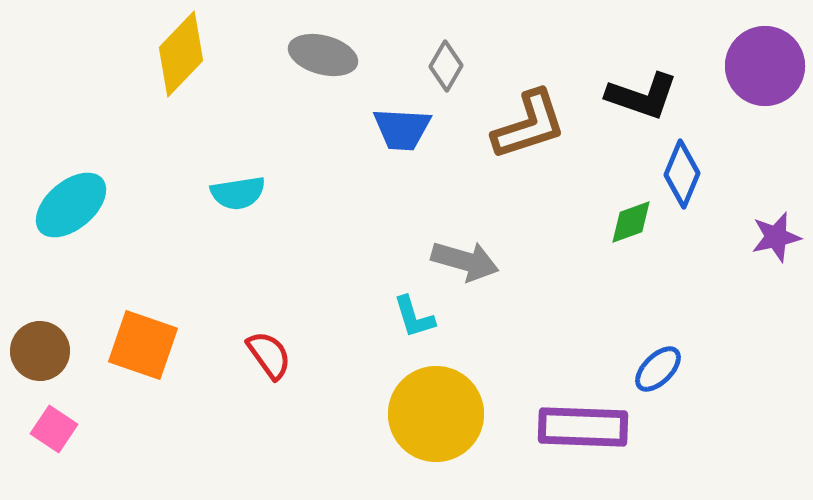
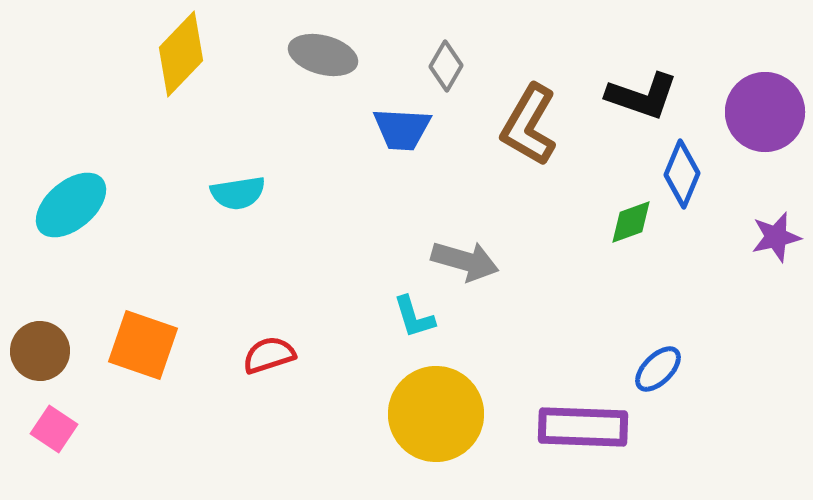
purple circle: moved 46 px down
brown L-shape: rotated 138 degrees clockwise
red semicircle: rotated 72 degrees counterclockwise
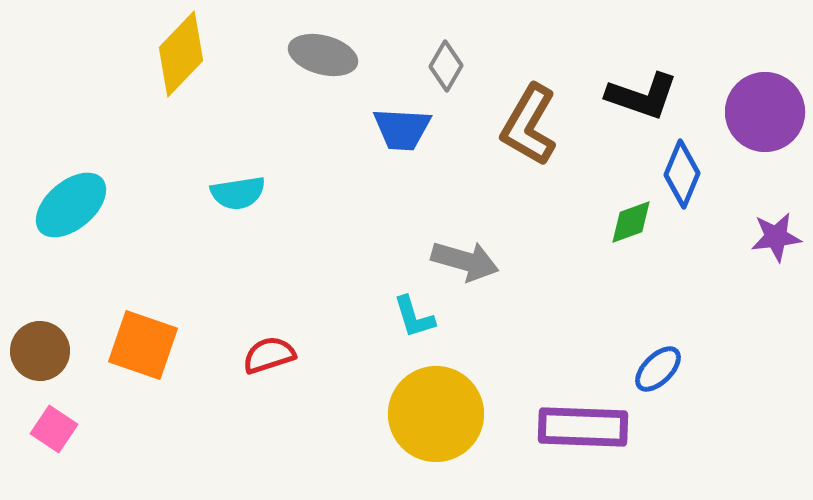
purple star: rotated 6 degrees clockwise
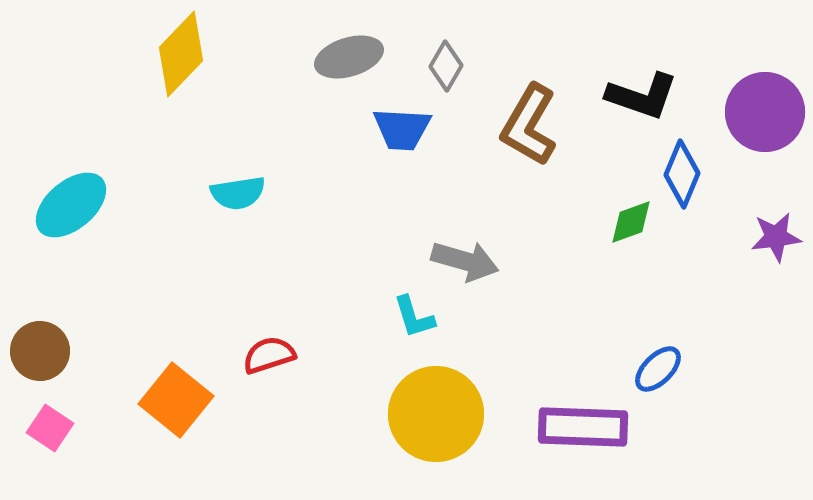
gray ellipse: moved 26 px right, 2 px down; rotated 32 degrees counterclockwise
orange square: moved 33 px right, 55 px down; rotated 20 degrees clockwise
pink square: moved 4 px left, 1 px up
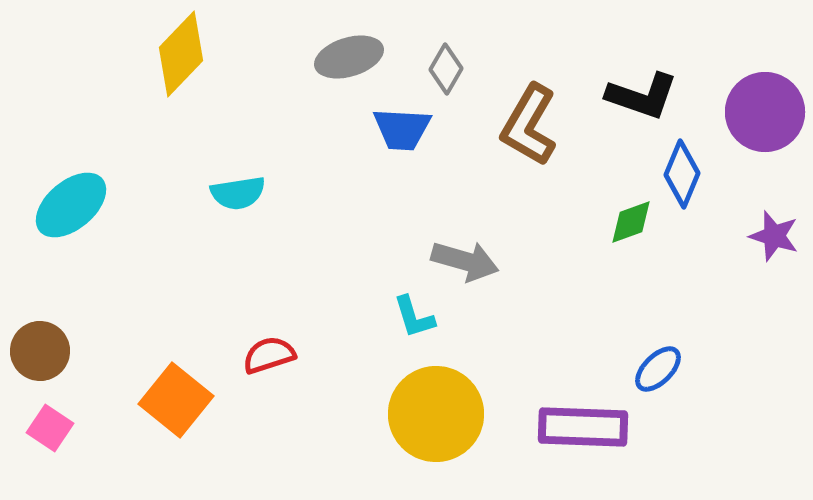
gray diamond: moved 3 px down
purple star: moved 2 px left, 1 px up; rotated 24 degrees clockwise
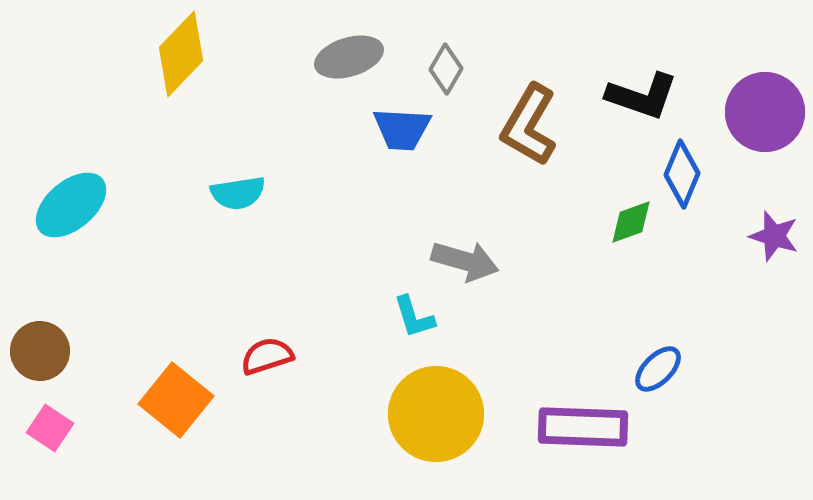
red semicircle: moved 2 px left, 1 px down
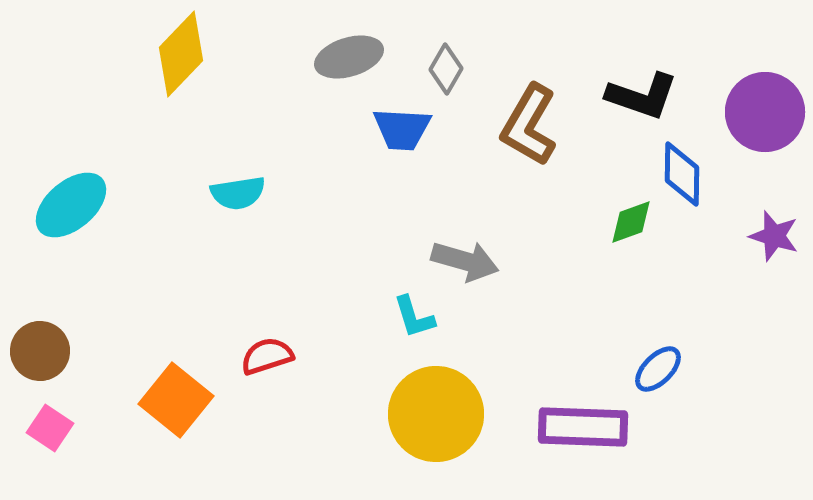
blue diamond: rotated 22 degrees counterclockwise
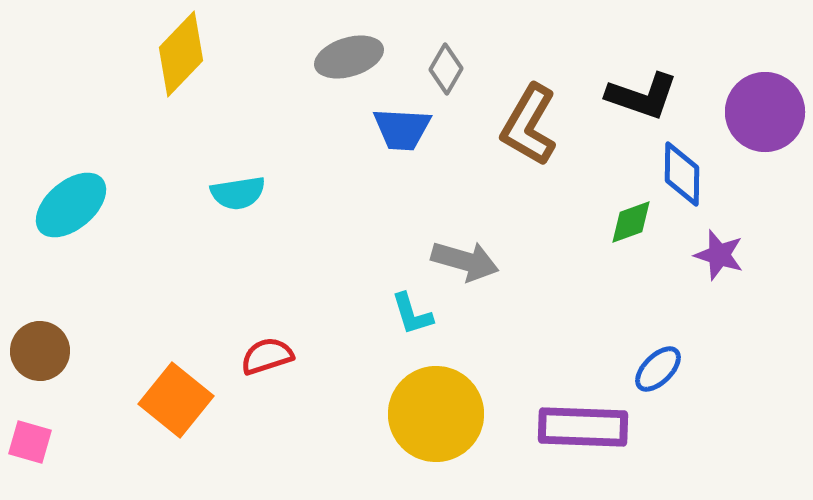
purple star: moved 55 px left, 19 px down
cyan L-shape: moved 2 px left, 3 px up
pink square: moved 20 px left, 14 px down; rotated 18 degrees counterclockwise
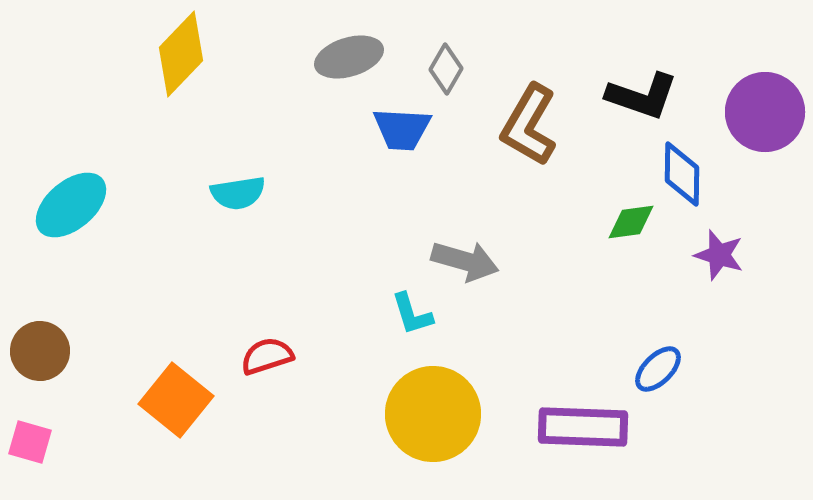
green diamond: rotated 12 degrees clockwise
yellow circle: moved 3 px left
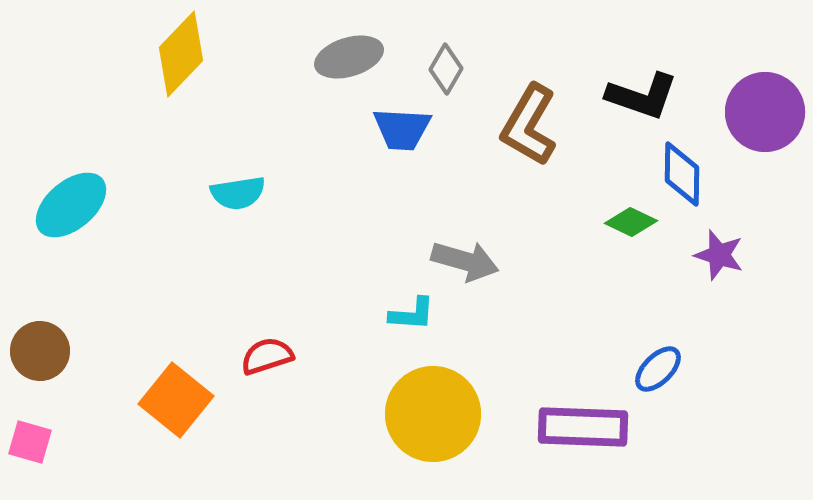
green diamond: rotated 33 degrees clockwise
cyan L-shape: rotated 69 degrees counterclockwise
